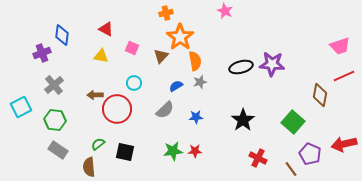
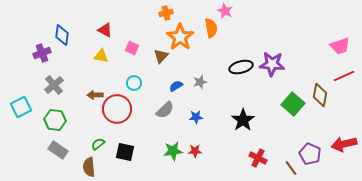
red triangle: moved 1 px left, 1 px down
orange semicircle: moved 16 px right, 33 px up
green square: moved 18 px up
brown line: moved 1 px up
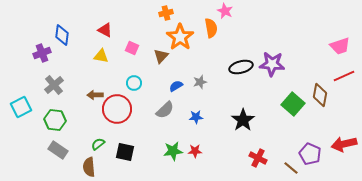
brown line: rotated 14 degrees counterclockwise
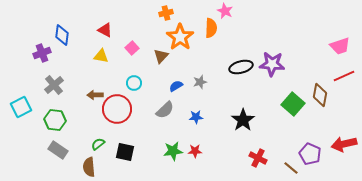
orange semicircle: rotated 12 degrees clockwise
pink square: rotated 24 degrees clockwise
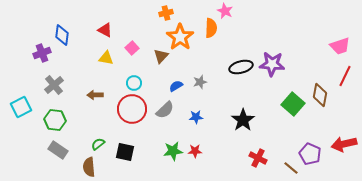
yellow triangle: moved 5 px right, 2 px down
red line: moved 1 px right; rotated 40 degrees counterclockwise
red circle: moved 15 px right
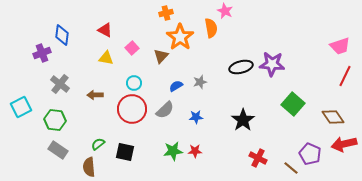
orange semicircle: rotated 12 degrees counterclockwise
gray cross: moved 6 px right, 1 px up; rotated 12 degrees counterclockwise
brown diamond: moved 13 px right, 22 px down; rotated 45 degrees counterclockwise
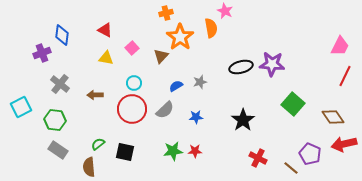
pink trapezoid: rotated 45 degrees counterclockwise
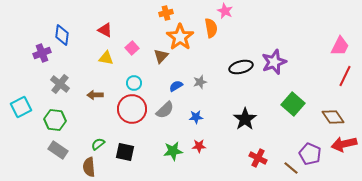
purple star: moved 2 px right, 2 px up; rotated 25 degrees counterclockwise
black star: moved 2 px right, 1 px up
red star: moved 4 px right, 5 px up
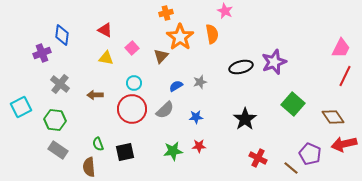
orange semicircle: moved 1 px right, 6 px down
pink trapezoid: moved 1 px right, 2 px down
green semicircle: rotated 72 degrees counterclockwise
black square: rotated 24 degrees counterclockwise
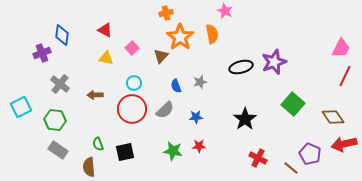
blue semicircle: rotated 80 degrees counterclockwise
green star: rotated 18 degrees clockwise
